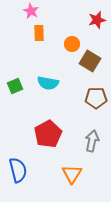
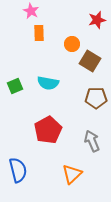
red pentagon: moved 4 px up
gray arrow: rotated 35 degrees counterclockwise
orange triangle: rotated 15 degrees clockwise
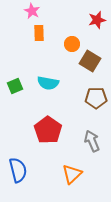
pink star: moved 1 px right
red pentagon: rotated 8 degrees counterclockwise
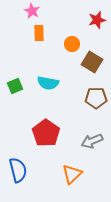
brown square: moved 2 px right, 1 px down
red pentagon: moved 2 px left, 3 px down
gray arrow: rotated 90 degrees counterclockwise
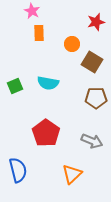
red star: moved 1 px left, 2 px down
gray arrow: rotated 135 degrees counterclockwise
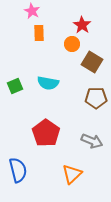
red star: moved 14 px left, 3 px down; rotated 24 degrees counterclockwise
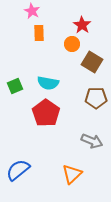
red pentagon: moved 20 px up
blue semicircle: rotated 115 degrees counterclockwise
